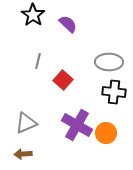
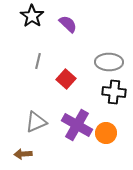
black star: moved 1 px left, 1 px down
red square: moved 3 px right, 1 px up
gray triangle: moved 10 px right, 1 px up
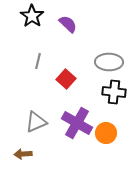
purple cross: moved 2 px up
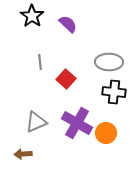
gray line: moved 2 px right, 1 px down; rotated 21 degrees counterclockwise
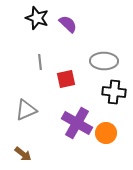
black star: moved 5 px right, 2 px down; rotated 15 degrees counterclockwise
gray ellipse: moved 5 px left, 1 px up
red square: rotated 36 degrees clockwise
gray triangle: moved 10 px left, 12 px up
brown arrow: rotated 138 degrees counterclockwise
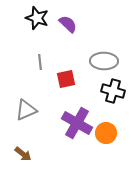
black cross: moved 1 px left, 1 px up; rotated 10 degrees clockwise
